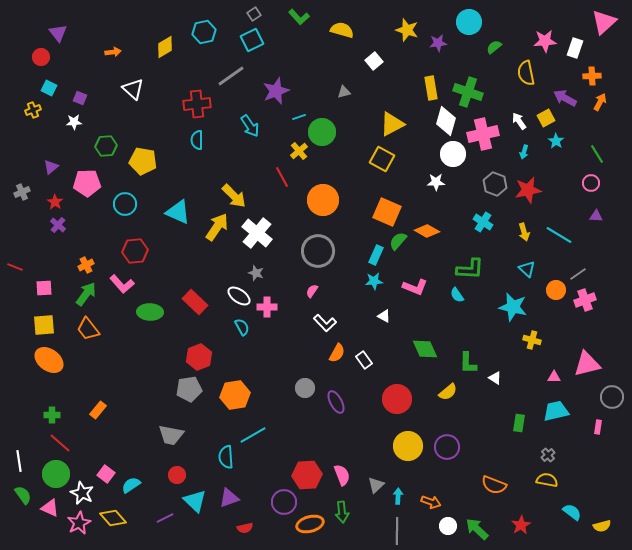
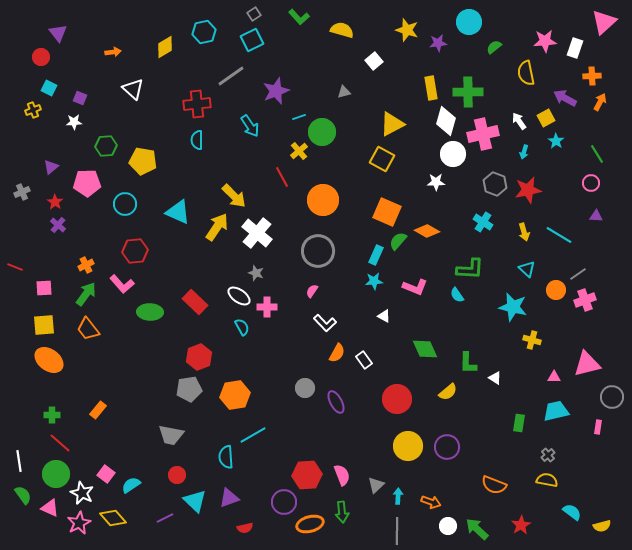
green cross at (468, 92): rotated 20 degrees counterclockwise
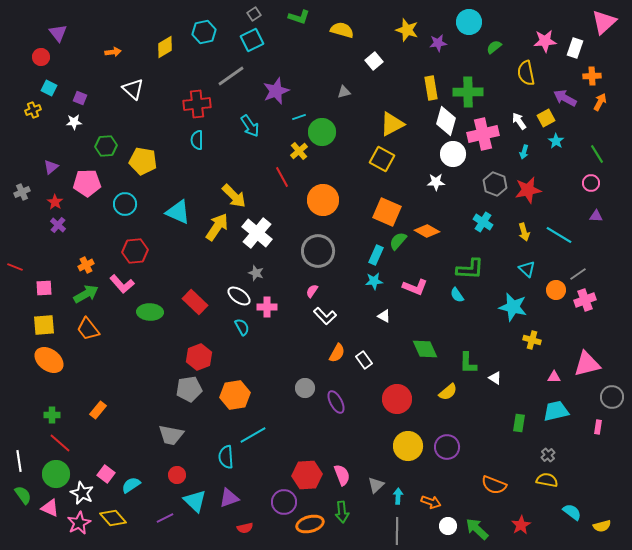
green L-shape at (299, 17): rotated 30 degrees counterclockwise
green arrow at (86, 294): rotated 25 degrees clockwise
white L-shape at (325, 323): moved 7 px up
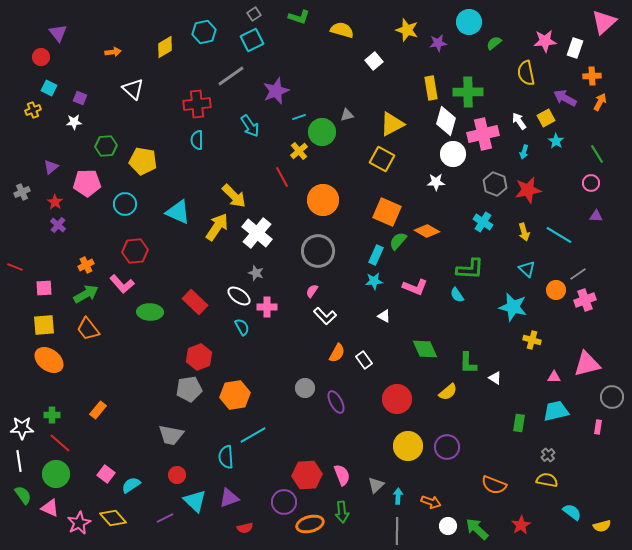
green semicircle at (494, 47): moved 4 px up
gray triangle at (344, 92): moved 3 px right, 23 px down
white star at (82, 493): moved 60 px left, 65 px up; rotated 25 degrees counterclockwise
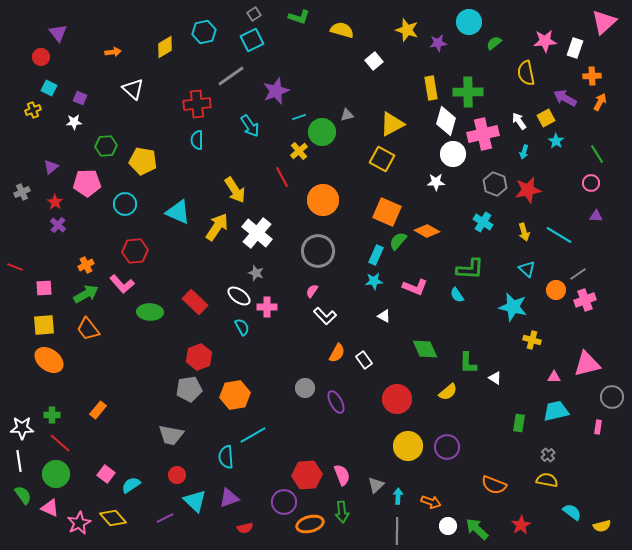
yellow arrow at (234, 196): moved 1 px right, 6 px up; rotated 12 degrees clockwise
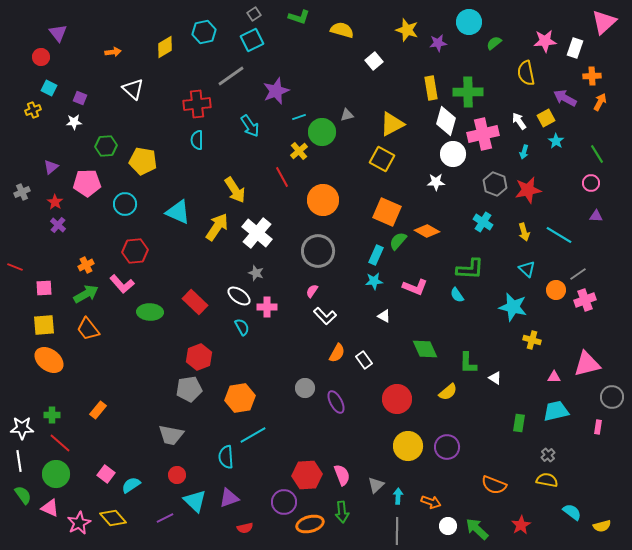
orange hexagon at (235, 395): moved 5 px right, 3 px down
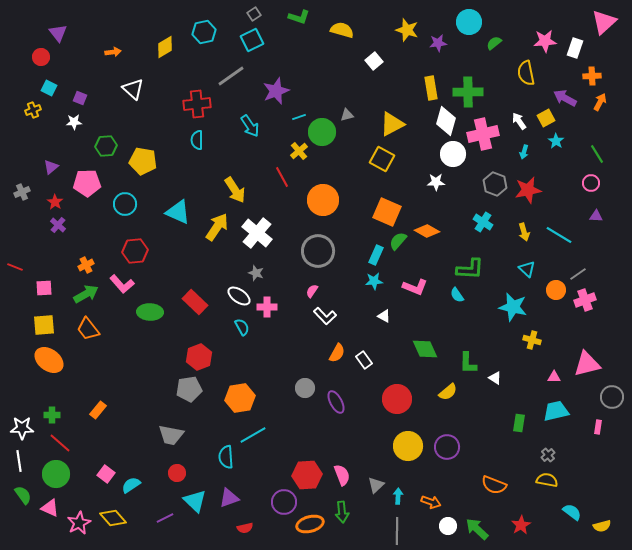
red circle at (177, 475): moved 2 px up
